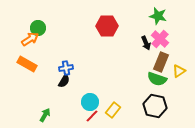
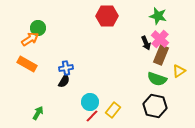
red hexagon: moved 10 px up
brown rectangle: moved 7 px up
green arrow: moved 7 px left, 2 px up
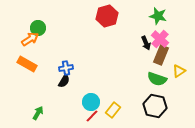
red hexagon: rotated 15 degrees counterclockwise
cyan circle: moved 1 px right
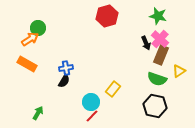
yellow rectangle: moved 21 px up
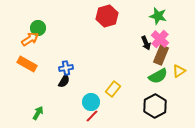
green semicircle: moved 1 px right, 3 px up; rotated 48 degrees counterclockwise
black hexagon: rotated 20 degrees clockwise
